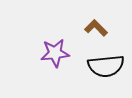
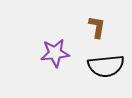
brown L-shape: moved 1 px right, 1 px up; rotated 55 degrees clockwise
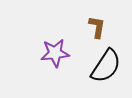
black semicircle: rotated 51 degrees counterclockwise
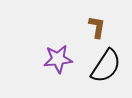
purple star: moved 3 px right, 6 px down
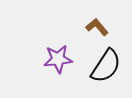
brown L-shape: rotated 50 degrees counterclockwise
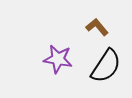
purple star: rotated 16 degrees clockwise
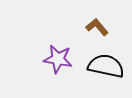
black semicircle: rotated 111 degrees counterclockwise
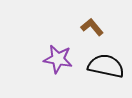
brown L-shape: moved 5 px left
